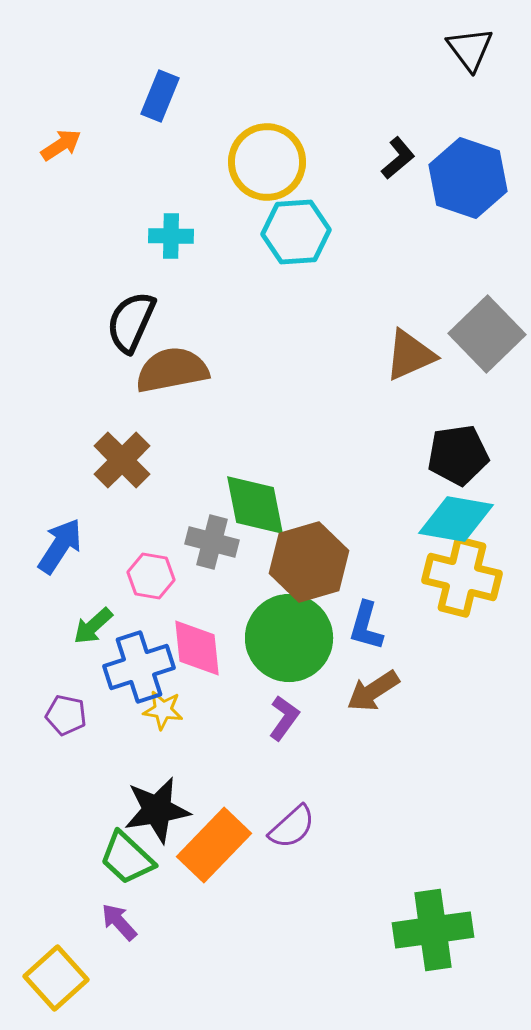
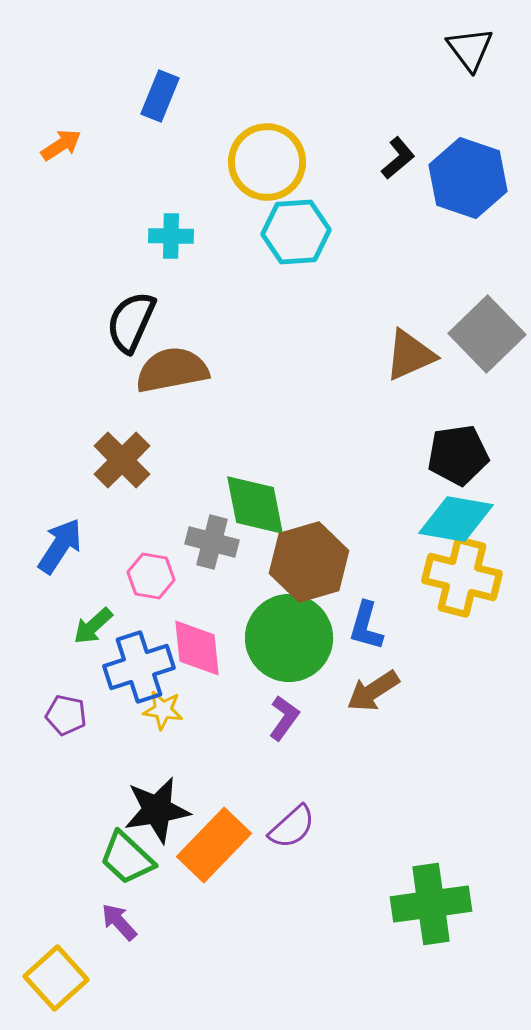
green cross: moved 2 px left, 26 px up
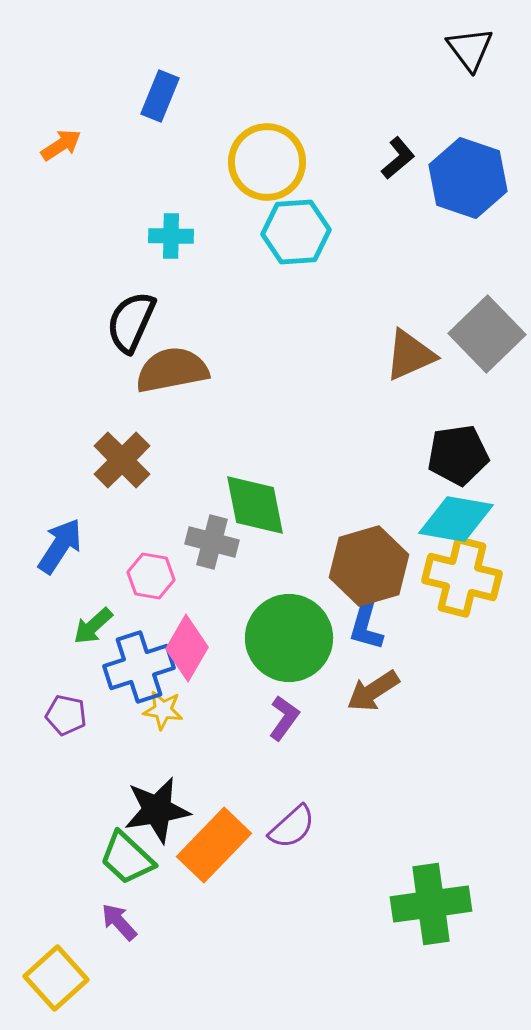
brown hexagon: moved 60 px right, 4 px down
pink diamond: moved 10 px left; rotated 36 degrees clockwise
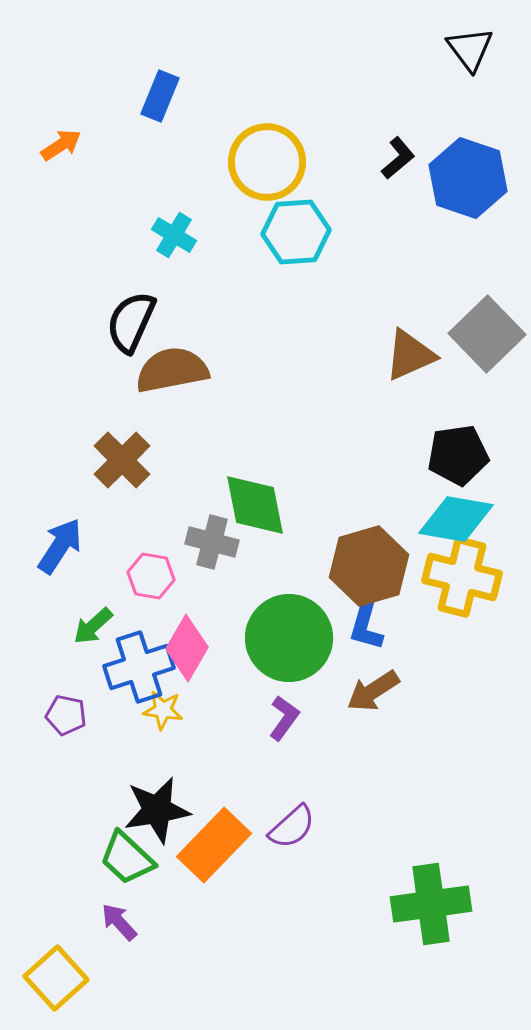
cyan cross: moved 3 px right, 1 px up; rotated 30 degrees clockwise
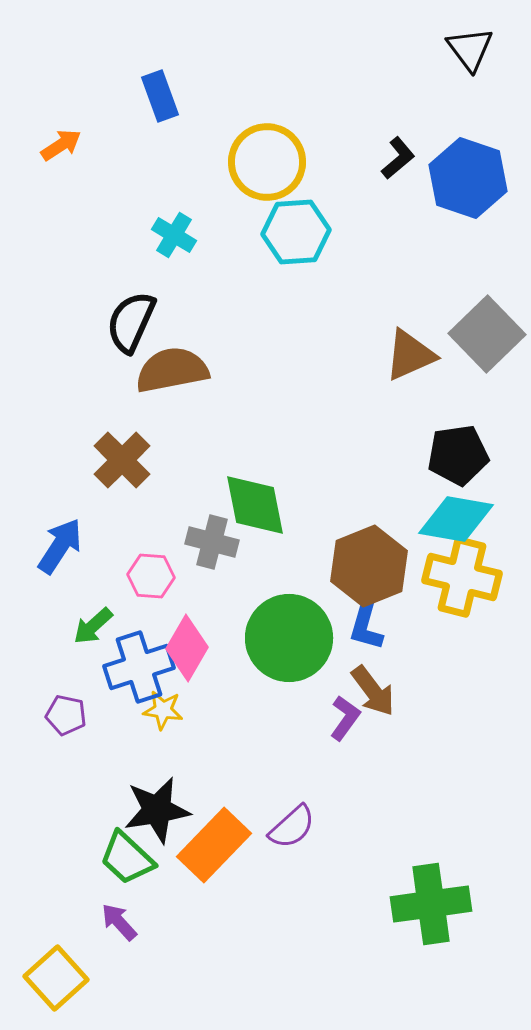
blue rectangle: rotated 42 degrees counterclockwise
brown hexagon: rotated 6 degrees counterclockwise
pink hexagon: rotated 6 degrees counterclockwise
brown arrow: rotated 94 degrees counterclockwise
purple L-shape: moved 61 px right
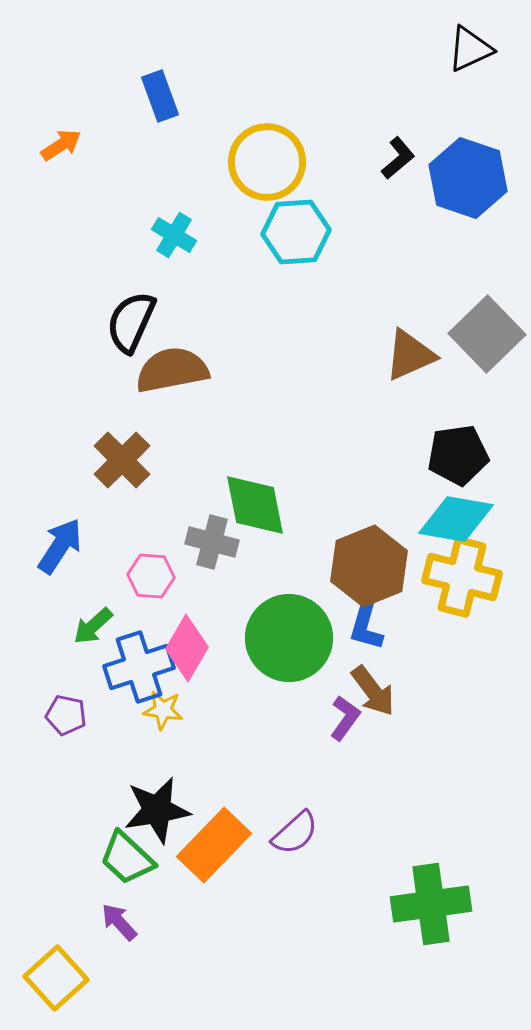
black triangle: rotated 42 degrees clockwise
purple semicircle: moved 3 px right, 6 px down
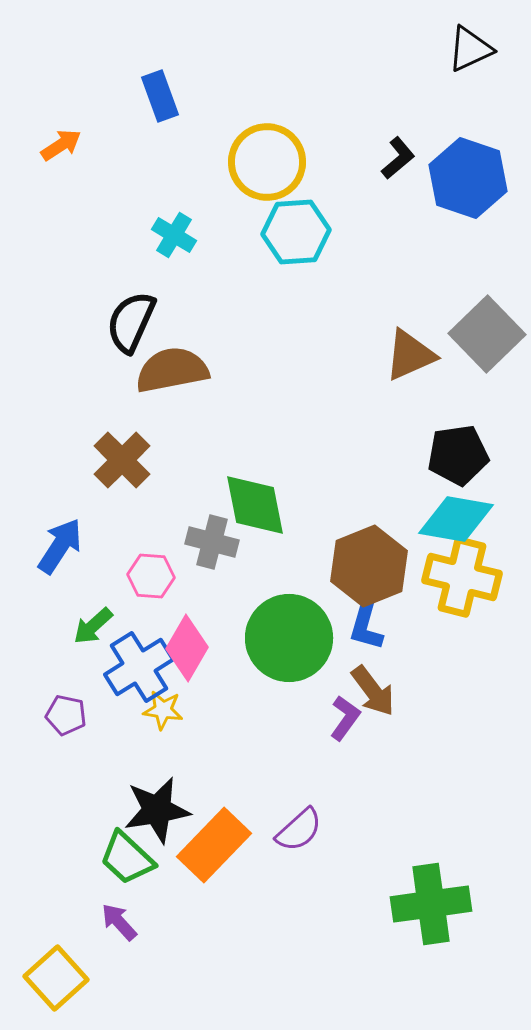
blue cross: rotated 14 degrees counterclockwise
purple semicircle: moved 4 px right, 3 px up
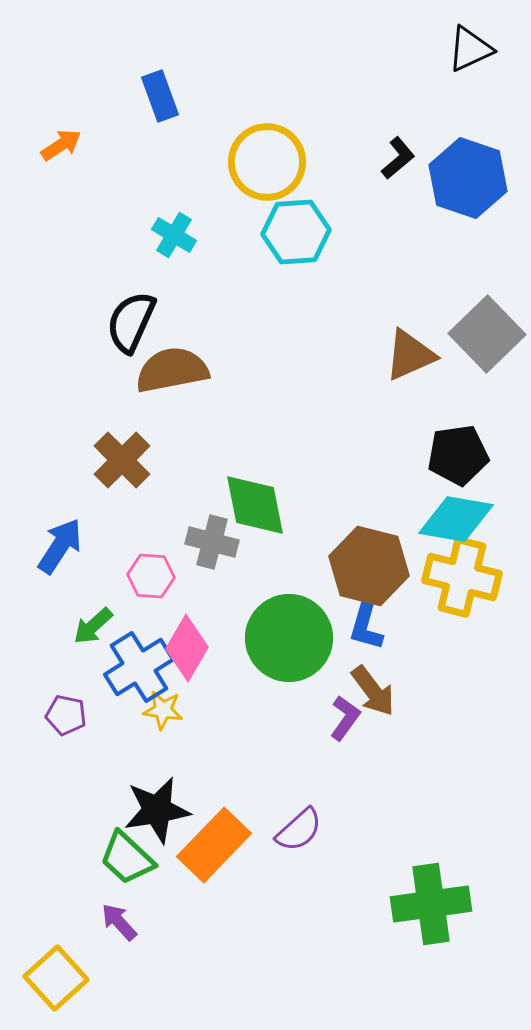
brown hexagon: rotated 24 degrees counterclockwise
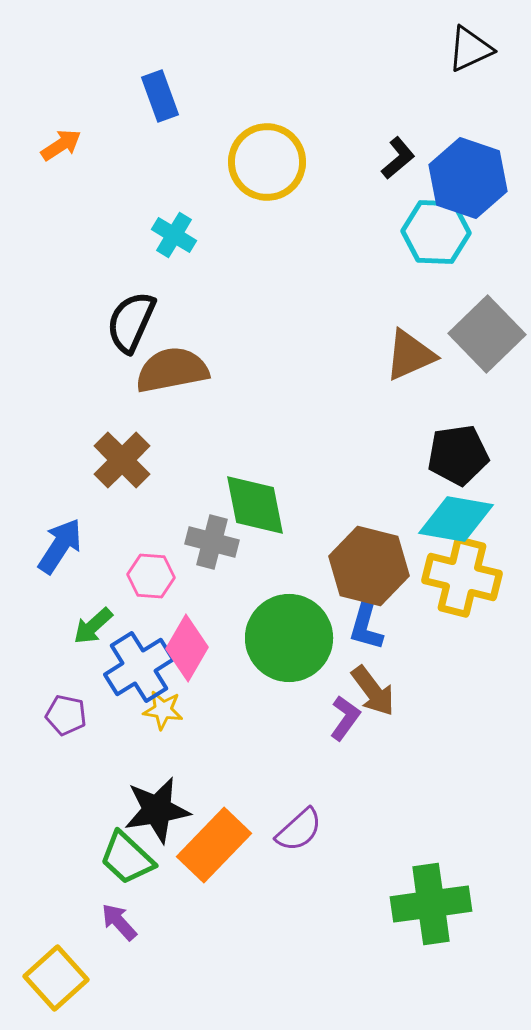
cyan hexagon: moved 140 px right; rotated 6 degrees clockwise
